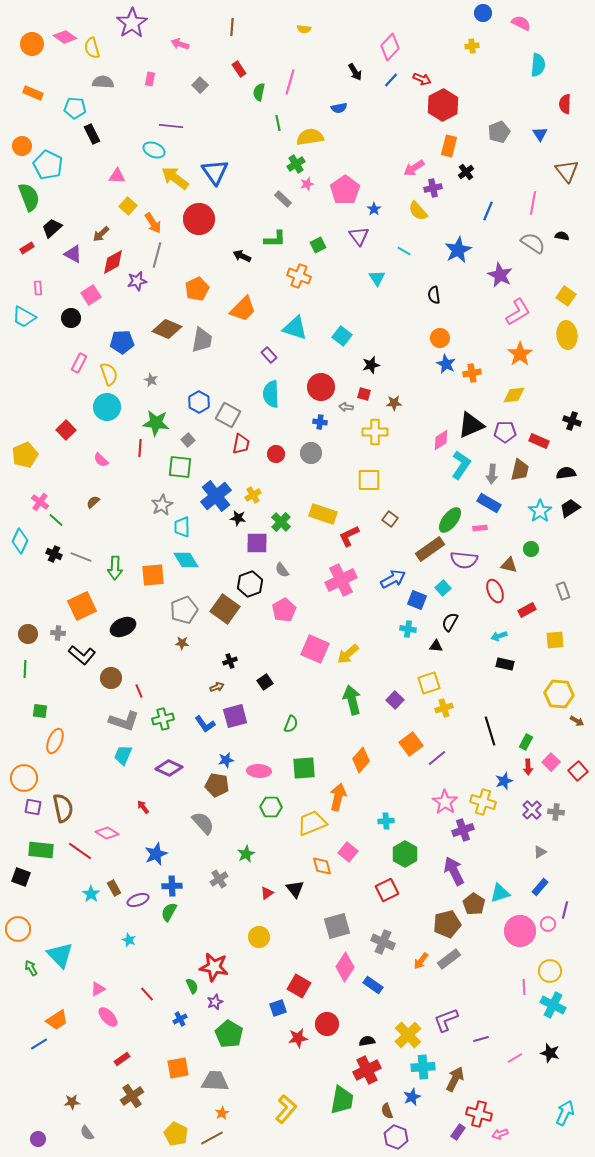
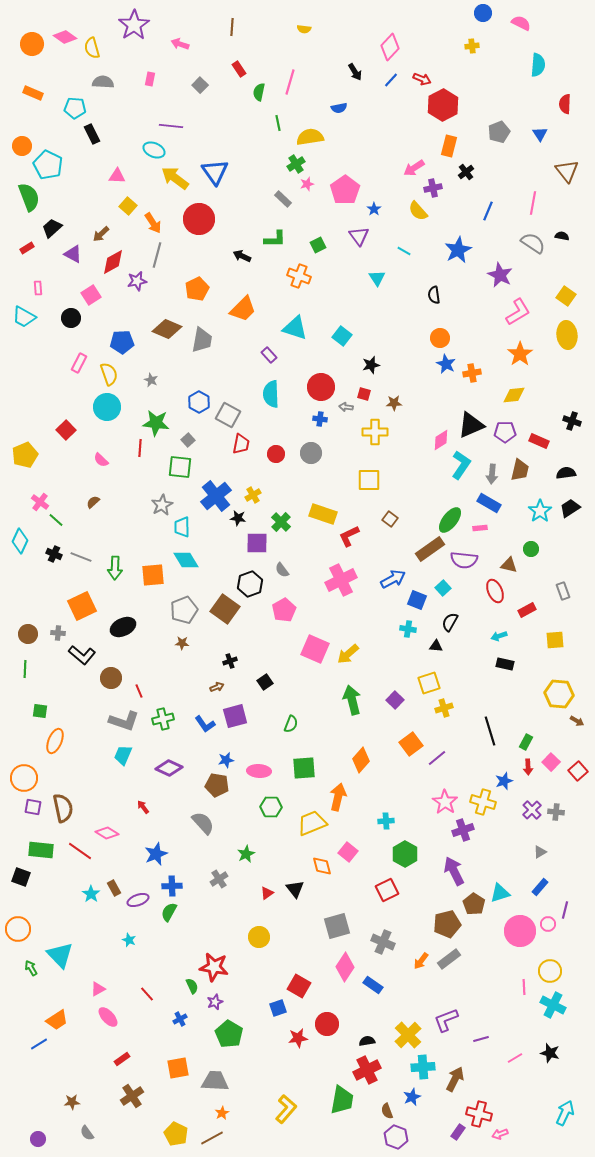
purple star at (132, 23): moved 2 px right, 2 px down
blue cross at (320, 422): moved 3 px up
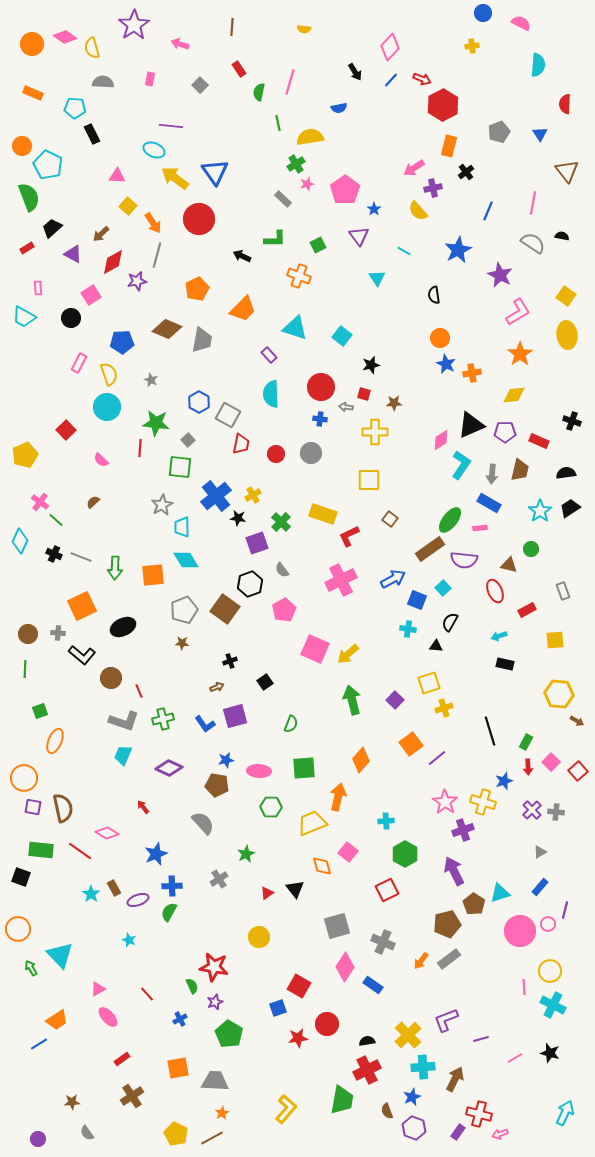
purple square at (257, 543): rotated 20 degrees counterclockwise
green square at (40, 711): rotated 28 degrees counterclockwise
purple hexagon at (396, 1137): moved 18 px right, 9 px up
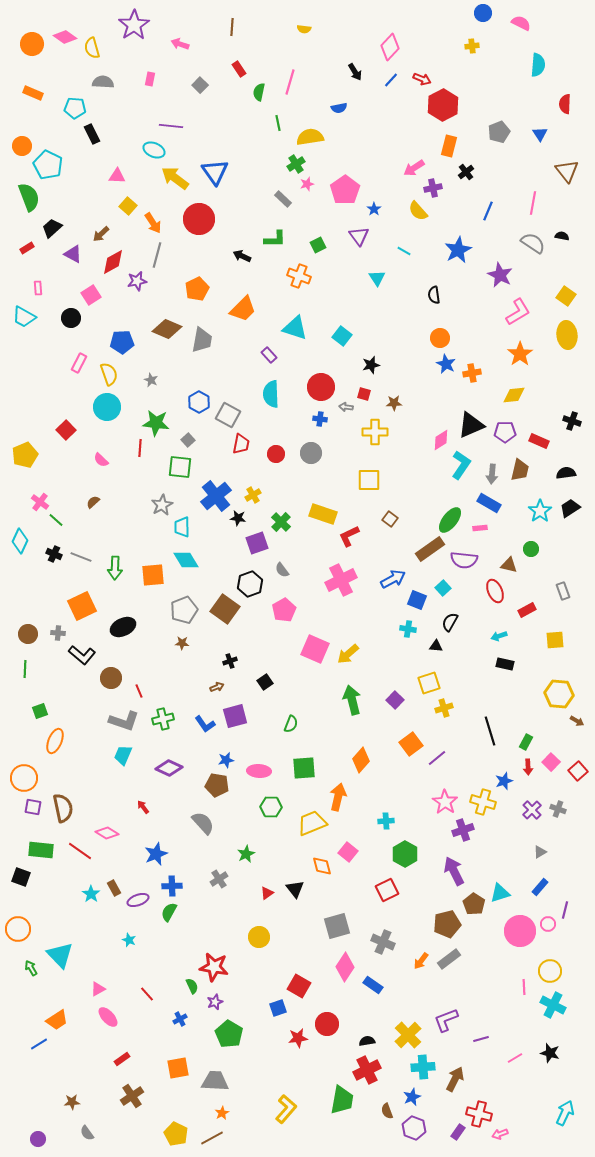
gray cross at (556, 812): moved 2 px right, 3 px up; rotated 14 degrees clockwise
